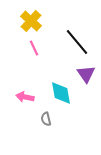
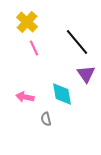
yellow cross: moved 4 px left, 1 px down
cyan diamond: moved 1 px right, 1 px down
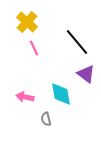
purple triangle: rotated 18 degrees counterclockwise
cyan diamond: moved 1 px left
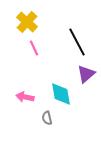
black line: rotated 12 degrees clockwise
purple triangle: rotated 42 degrees clockwise
gray semicircle: moved 1 px right, 1 px up
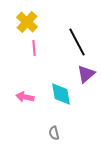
pink line: rotated 21 degrees clockwise
gray semicircle: moved 7 px right, 15 px down
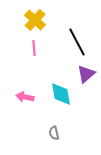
yellow cross: moved 8 px right, 2 px up
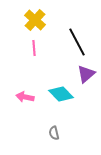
cyan diamond: rotated 35 degrees counterclockwise
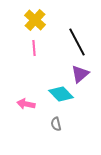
purple triangle: moved 6 px left
pink arrow: moved 1 px right, 7 px down
gray semicircle: moved 2 px right, 9 px up
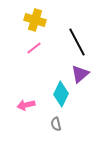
yellow cross: rotated 25 degrees counterclockwise
pink line: rotated 56 degrees clockwise
cyan diamond: rotated 70 degrees clockwise
pink arrow: moved 1 px down; rotated 24 degrees counterclockwise
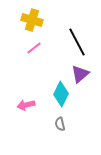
yellow cross: moved 3 px left
gray semicircle: moved 4 px right
